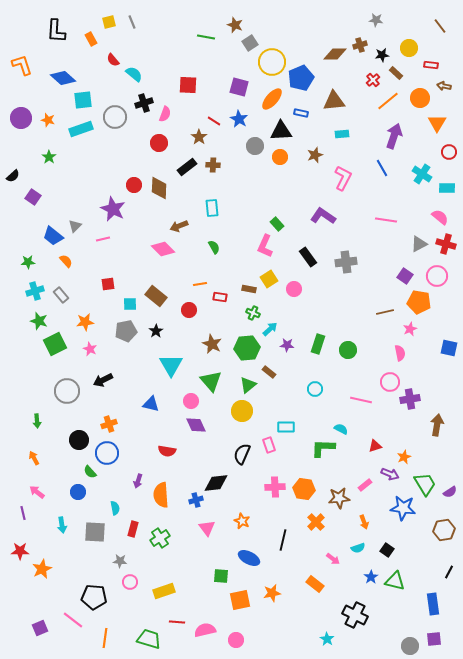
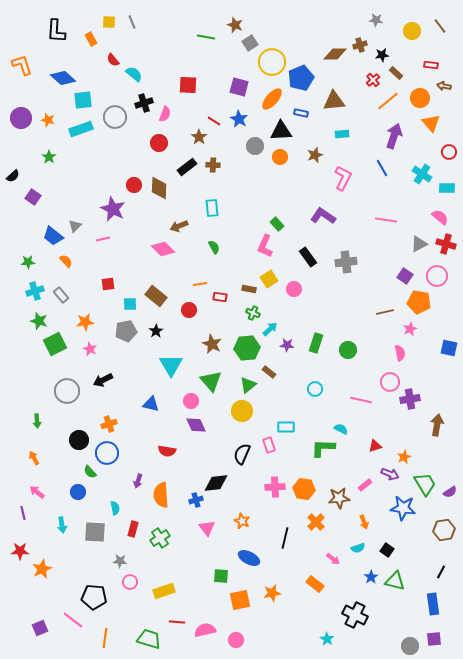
yellow square at (109, 22): rotated 16 degrees clockwise
yellow circle at (409, 48): moved 3 px right, 17 px up
orange triangle at (437, 123): moved 6 px left; rotated 12 degrees counterclockwise
green rectangle at (318, 344): moved 2 px left, 1 px up
black line at (283, 540): moved 2 px right, 2 px up
black line at (449, 572): moved 8 px left
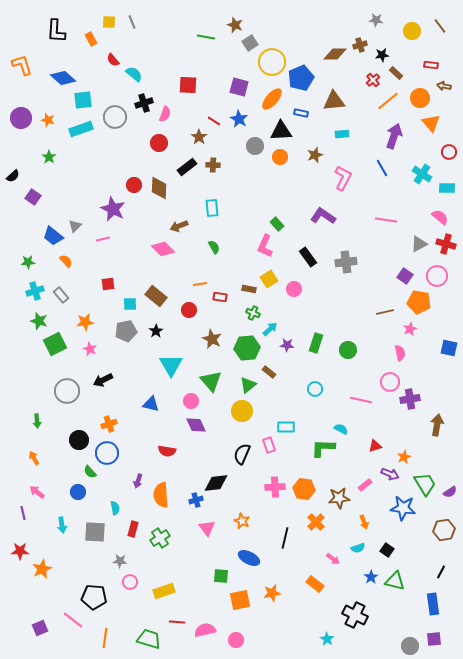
brown star at (212, 344): moved 5 px up
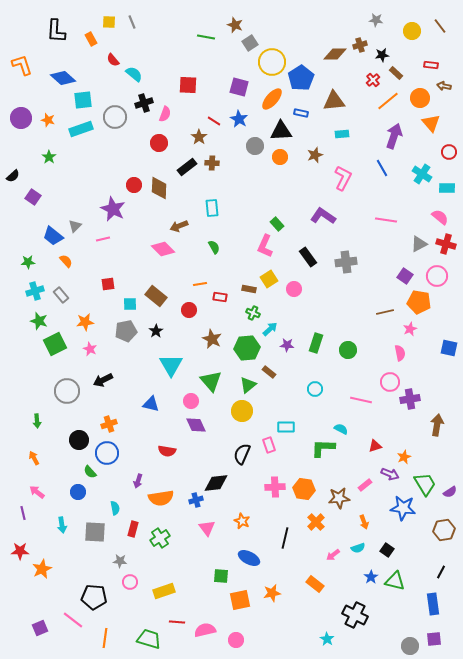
blue pentagon at (301, 78): rotated 10 degrees counterclockwise
brown cross at (213, 165): moved 1 px left, 2 px up
orange semicircle at (161, 495): moved 3 px down; rotated 95 degrees counterclockwise
pink arrow at (333, 559): moved 4 px up; rotated 104 degrees clockwise
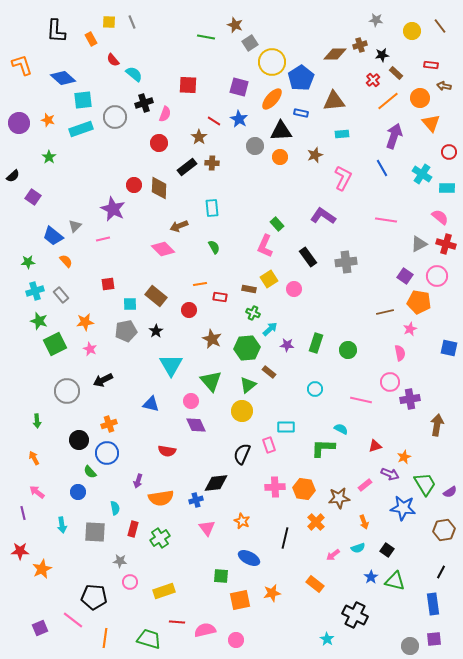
purple circle at (21, 118): moved 2 px left, 5 px down
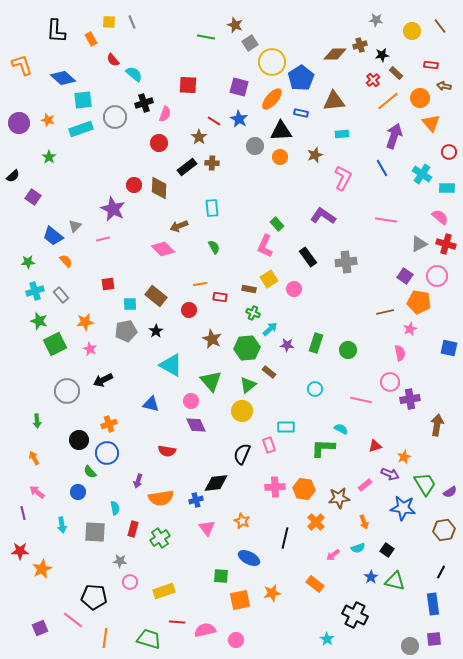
cyan triangle at (171, 365): rotated 30 degrees counterclockwise
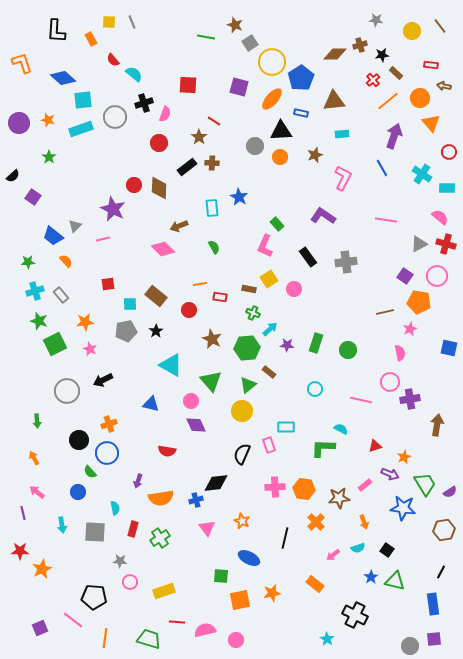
orange L-shape at (22, 65): moved 2 px up
blue star at (239, 119): moved 78 px down
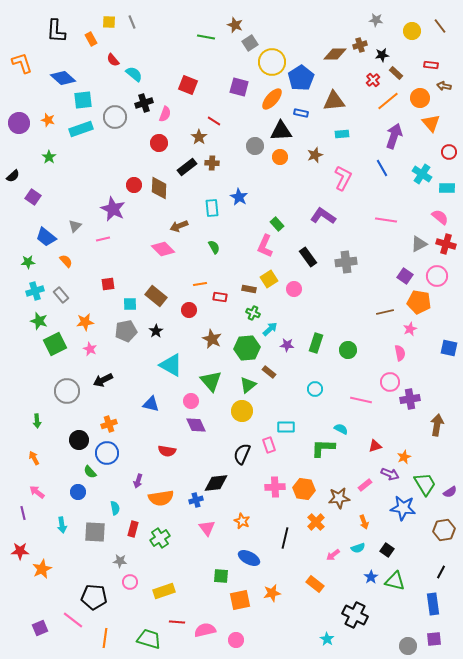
red square at (188, 85): rotated 18 degrees clockwise
blue trapezoid at (53, 236): moved 7 px left, 1 px down
gray circle at (410, 646): moved 2 px left
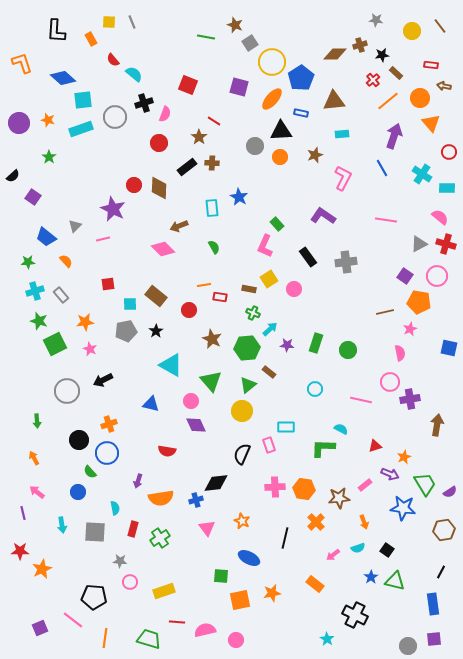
orange line at (200, 284): moved 4 px right, 1 px down
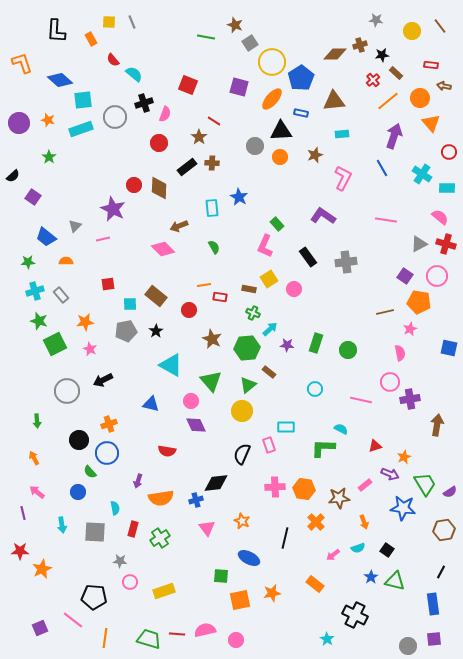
blue diamond at (63, 78): moved 3 px left, 2 px down
orange semicircle at (66, 261): rotated 48 degrees counterclockwise
red line at (177, 622): moved 12 px down
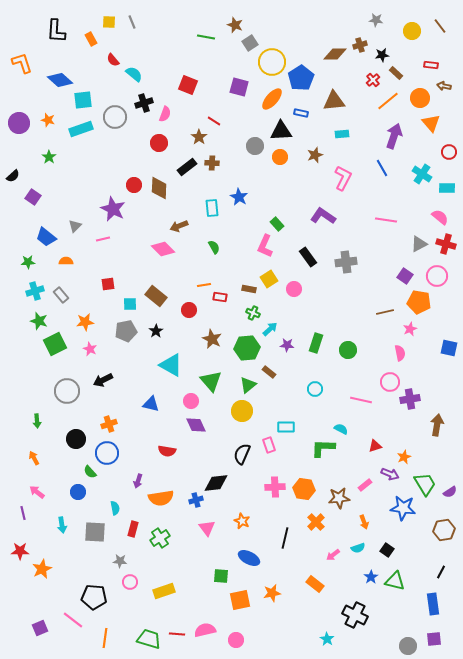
black circle at (79, 440): moved 3 px left, 1 px up
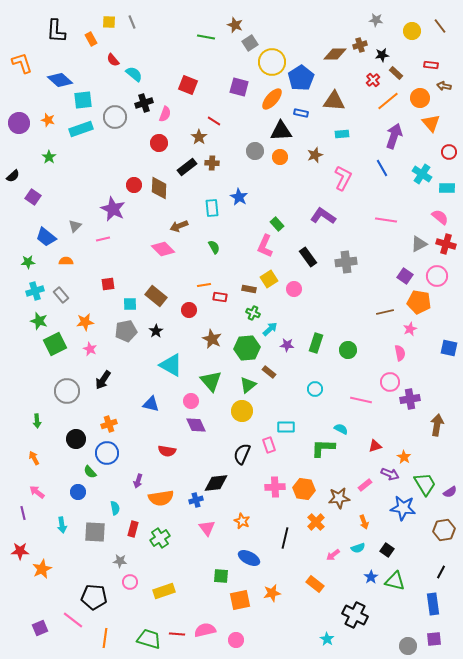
brown triangle at (334, 101): rotated 10 degrees clockwise
gray circle at (255, 146): moved 5 px down
black arrow at (103, 380): rotated 30 degrees counterclockwise
orange star at (404, 457): rotated 16 degrees counterclockwise
